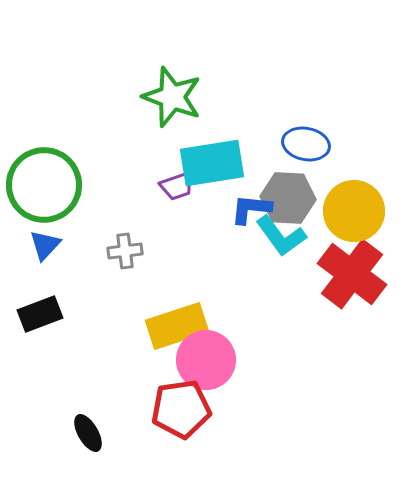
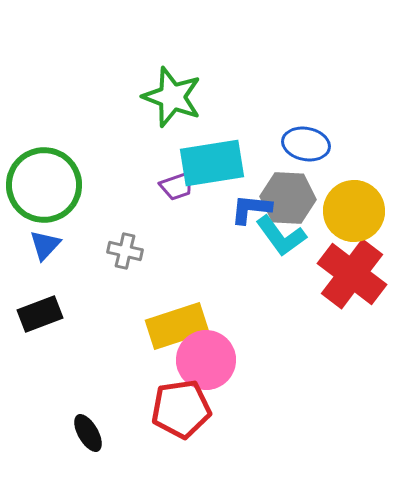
gray cross: rotated 20 degrees clockwise
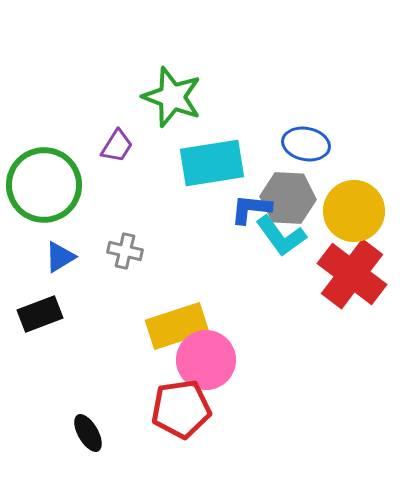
purple trapezoid: moved 60 px left, 40 px up; rotated 39 degrees counterclockwise
blue triangle: moved 15 px right, 12 px down; rotated 16 degrees clockwise
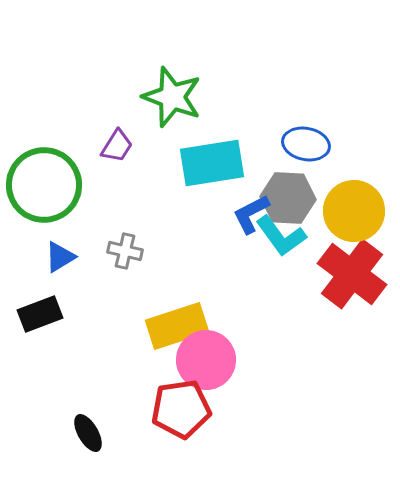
blue L-shape: moved 5 px down; rotated 33 degrees counterclockwise
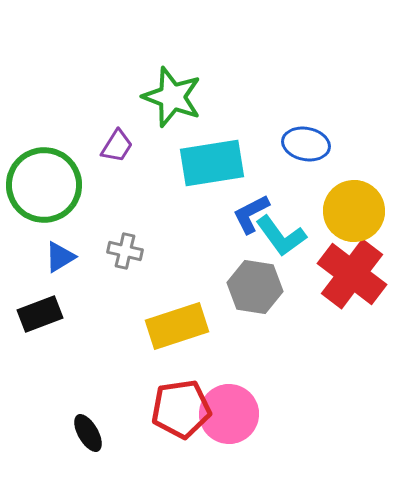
gray hexagon: moved 33 px left, 89 px down; rotated 6 degrees clockwise
pink circle: moved 23 px right, 54 px down
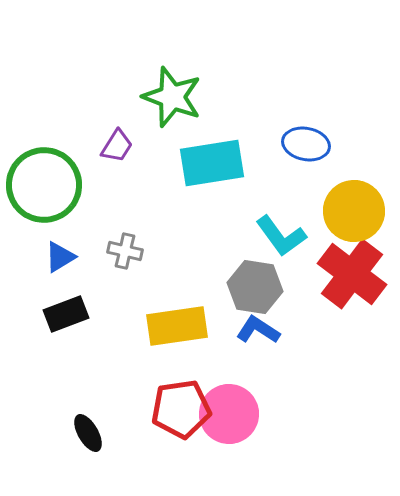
blue L-shape: moved 7 px right, 116 px down; rotated 60 degrees clockwise
black rectangle: moved 26 px right
yellow rectangle: rotated 10 degrees clockwise
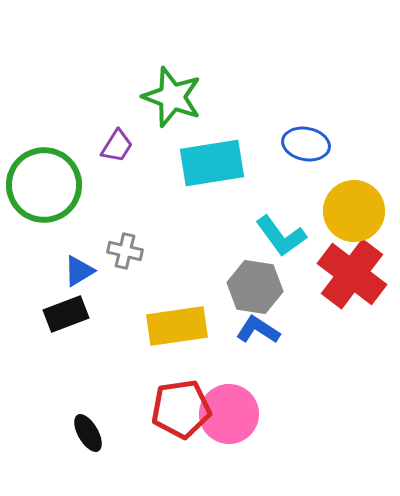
blue triangle: moved 19 px right, 14 px down
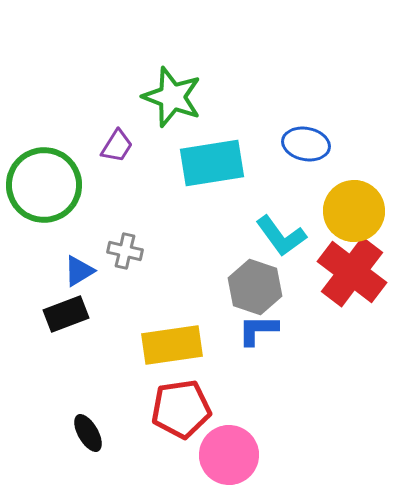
red cross: moved 2 px up
gray hexagon: rotated 10 degrees clockwise
yellow rectangle: moved 5 px left, 19 px down
blue L-shape: rotated 33 degrees counterclockwise
pink circle: moved 41 px down
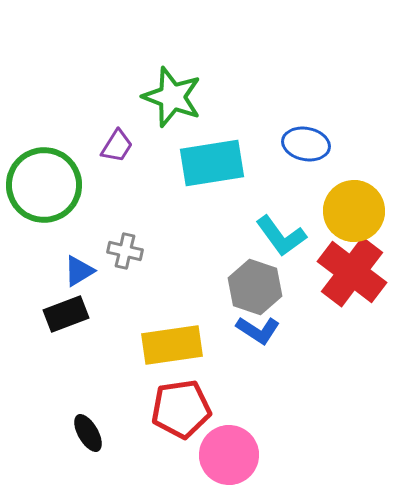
blue L-shape: rotated 147 degrees counterclockwise
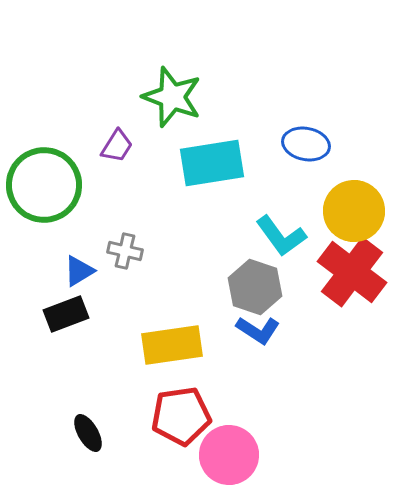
red pentagon: moved 7 px down
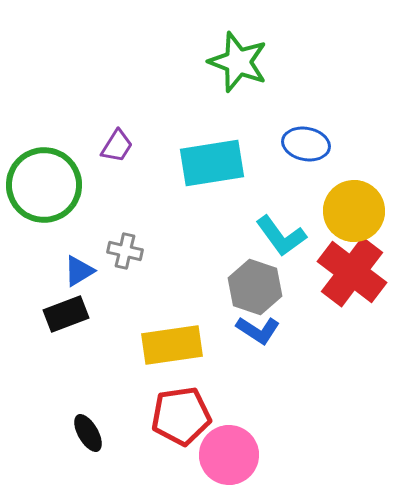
green star: moved 66 px right, 35 px up
